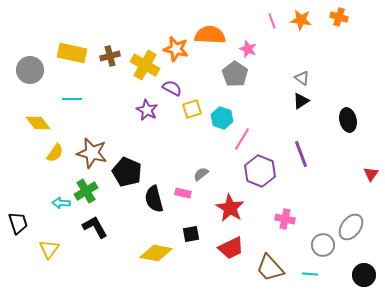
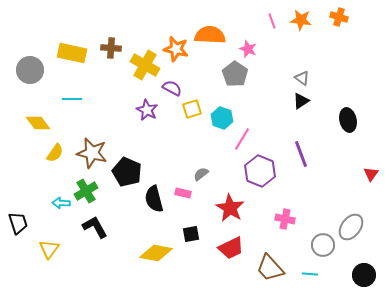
brown cross at (110, 56): moved 1 px right, 8 px up; rotated 18 degrees clockwise
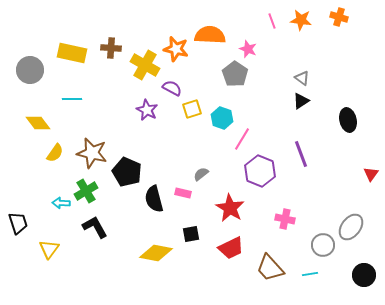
cyan line at (310, 274): rotated 14 degrees counterclockwise
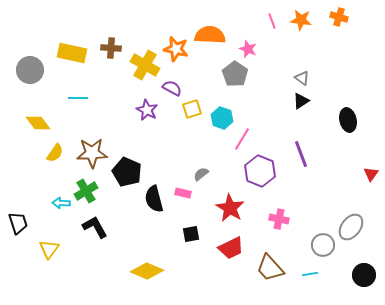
cyan line at (72, 99): moved 6 px right, 1 px up
brown star at (92, 153): rotated 16 degrees counterclockwise
pink cross at (285, 219): moved 6 px left
yellow diamond at (156, 253): moved 9 px left, 18 px down; rotated 12 degrees clockwise
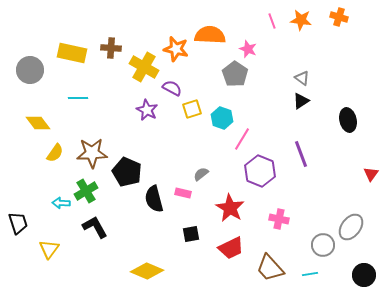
yellow cross at (145, 65): moved 1 px left, 2 px down
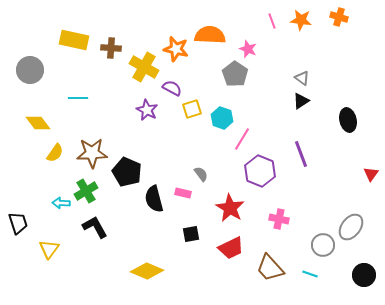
yellow rectangle at (72, 53): moved 2 px right, 13 px up
gray semicircle at (201, 174): rotated 91 degrees clockwise
cyan line at (310, 274): rotated 28 degrees clockwise
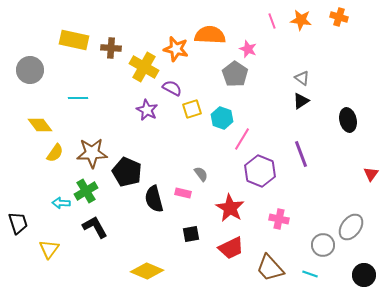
yellow diamond at (38, 123): moved 2 px right, 2 px down
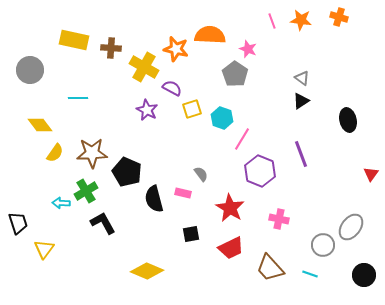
black L-shape at (95, 227): moved 8 px right, 4 px up
yellow triangle at (49, 249): moved 5 px left
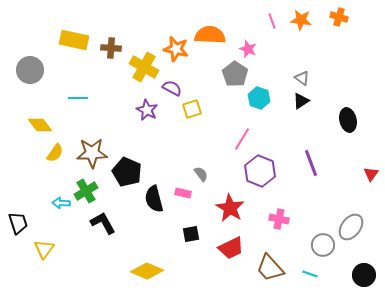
cyan hexagon at (222, 118): moved 37 px right, 20 px up
purple line at (301, 154): moved 10 px right, 9 px down
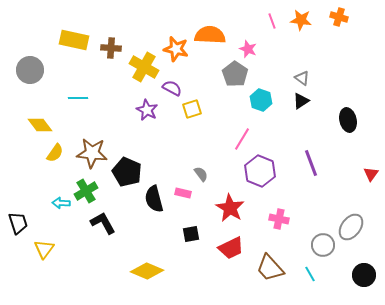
cyan hexagon at (259, 98): moved 2 px right, 2 px down
brown star at (92, 153): rotated 8 degrees clockwise
cyan line at (310, 274): rotated 42 degrees clockwise
